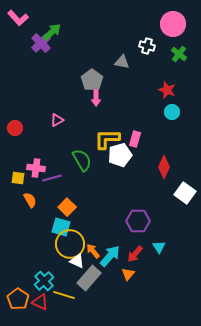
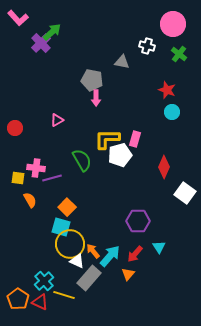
gray pentagon: rotated 25 degrees counterclockwise
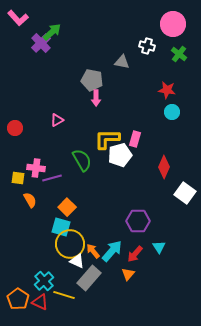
red star: rotated 12 degrees counterclockwise
cyan arrow: moved 2 px right, 5 px up
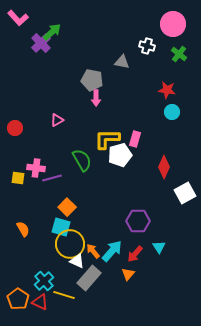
white square: rotated 25 degrees clockwise
orange semicircle: moved 7 px left, 29 px down
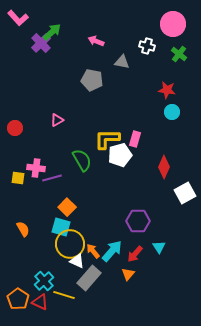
pink arrow: moved 57 px up; rotated 112 degrees clockwise
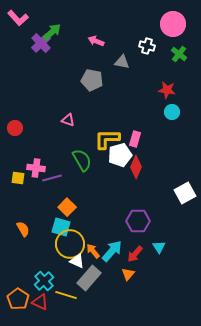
pink triangle: moved 11 px right; rotated 48 degrees clockwise
red diamond: moved 28 px left
yellow line: moved 2 px right
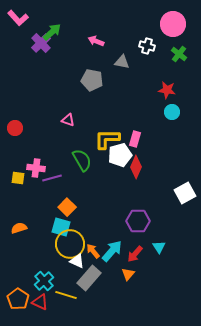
orange semicircle: moved 4 px left, 1 px up; rotated 77 degrees counterclockwise
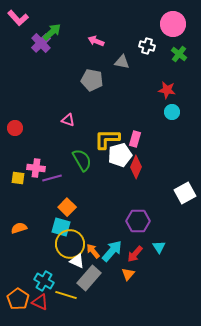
cyan cross: rotated 18 degrees counterclockwise
